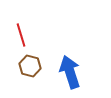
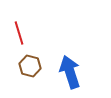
red line: moved 2 px left, 2 px up
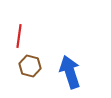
red line: moved 3 px down; rotated 25 degrees clockwise
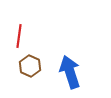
brown hexagon: rotated 10 degrees clockwise
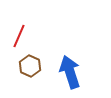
red line: rotated 15 degrees clockwise
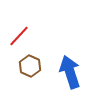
red line: rotated 20 degrees clockwise
